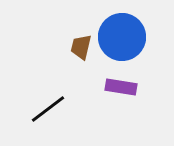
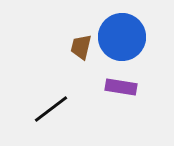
black line: moved 3 px right
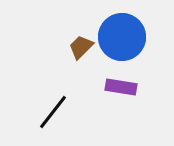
brown trapezoid: rotated 32 degrees clockwise
black line: moved 2 px right, 3 px down; rotated 15 degrees counterclockwise
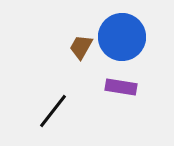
brown trapezoid: rotated 16 degrees counterclockwise
black line: moved 1 px up
